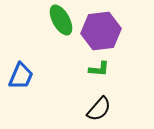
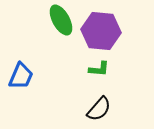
purple hexagon: rotated 12 degrees clockwise
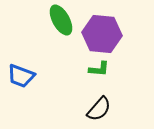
purple hexagon: moved 1 px right, 3 px down
blue trapezoid: rotated 88 degrees clockwise
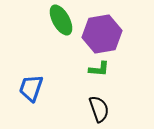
purple hexagon: rotated 15 degrees counterclockwise
blue trapezoid: moved 10 px right, 12 px down; rotated 88 degrees clockwise
black semicircle: rotated 60 degrees counterclockwise
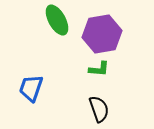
green ellipse: moved 4 px left
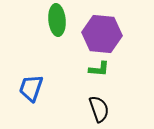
green ellipse: rotated 24 degrees clockwise
purple hexagon: rotated 15 degrees clockwise
